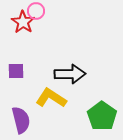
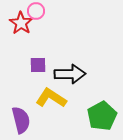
red star: moved 2 px left, 1 px down
purple square: moved 22 px right, 6 px up
green pentagon: rotated 8 degrees clockwise
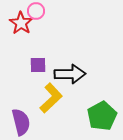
yellow L-shape: rotated 104 degrees clockwise
purple semicircle: moved 2 px down
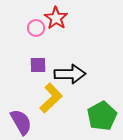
pink circle: moved 17 px down
red star: moved 35 px right, 5 px up
purple semicircle: rotated 16 degrees counterclockwise
